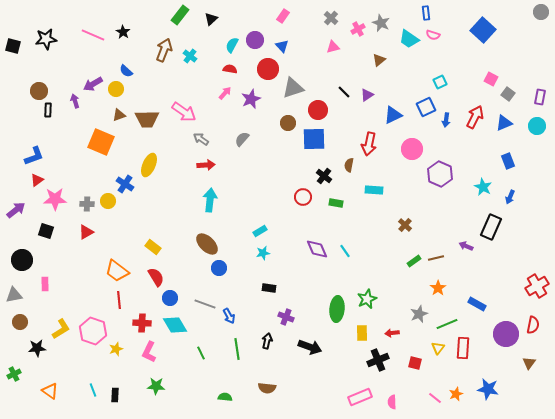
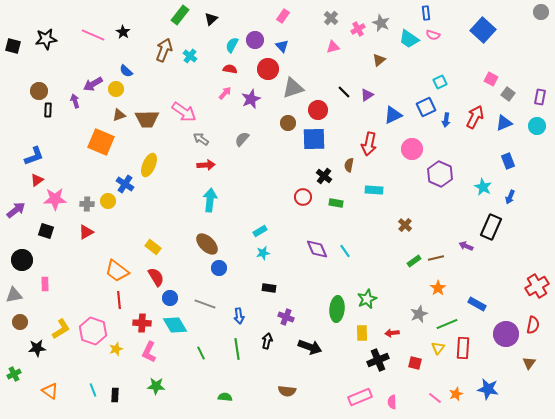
blue arrow at (229, 316): moved 10 px right; rotated 21 degrees clockwise
brown semicircle at (267, 388): moved 20 px right, 3 px down
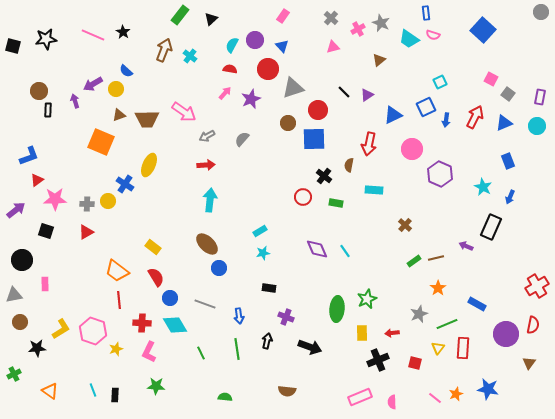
gray arrow at (201, 139): moved 6 px right, 3 px up; rotated 63 degrees counterclockwise
blue L-shape at (34, 156): moved 5 px left
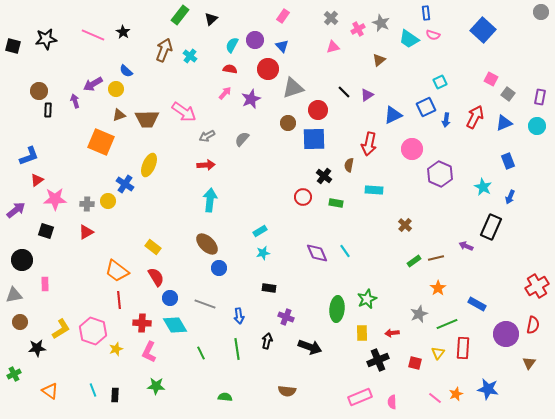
purple diamond at (317, 249): moved 4 px down
yellow triangle at (438, 348): moved 5 px down
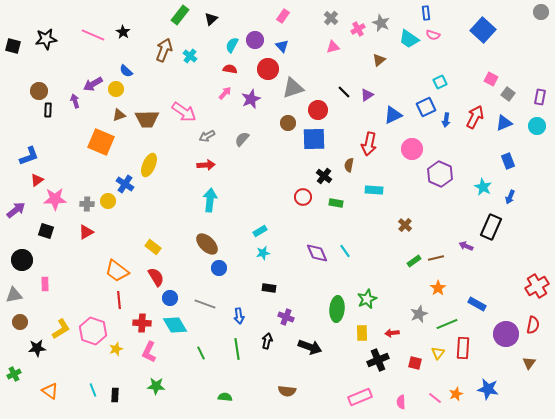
pink semicircle at (392, 402): moved 9 px right
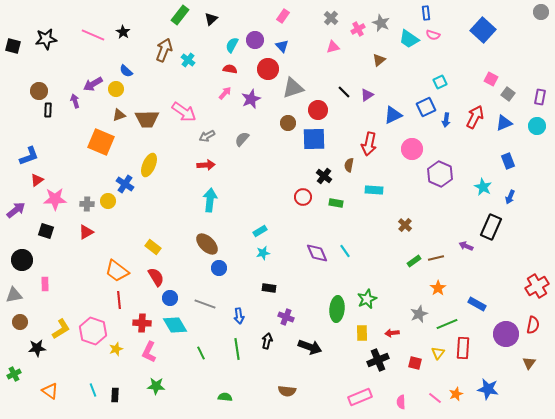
cyan cross at (190, 56): moved 2 px left, 4 px down
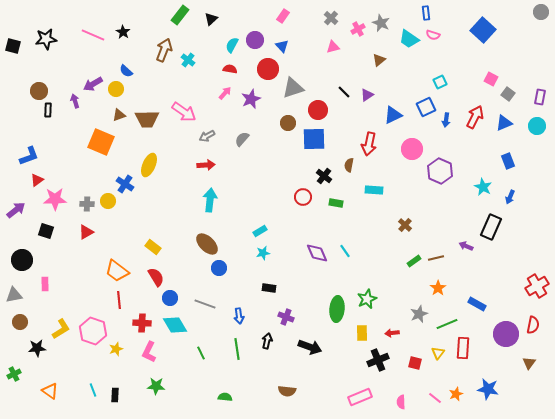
purple hexagon at (440, 174): moved 3 px up
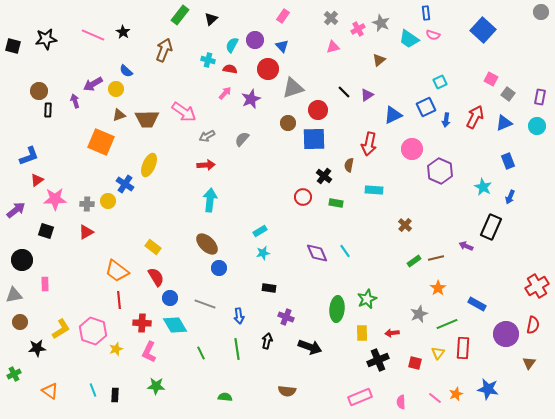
cyan cross at (188, 60): moved 20 px right; rotated 24 degrees counterclockwise
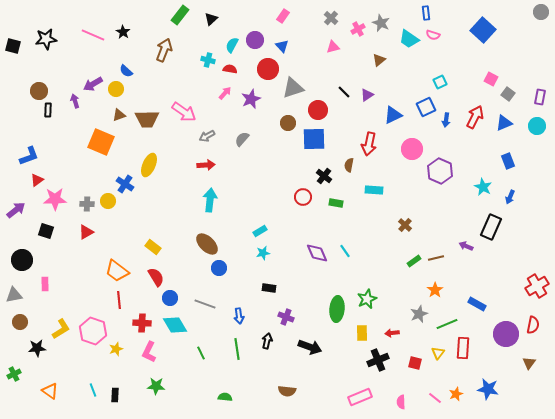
orange star at (438, 288): moved 3 px left, 2 px down
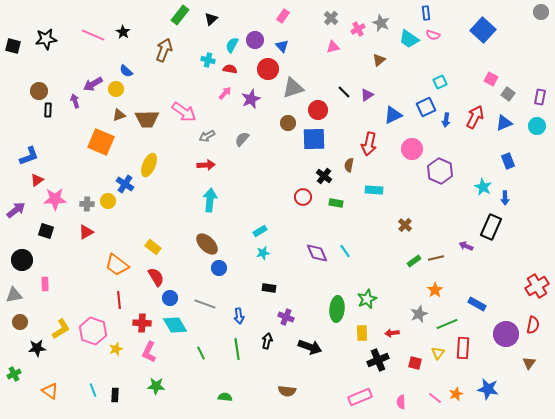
blue arrow at (510, 197): moved 5 px left, 1 px down; rotated 24 degrees counterclockwise
orange trapezoid at (117, 271): moved 6 px up
